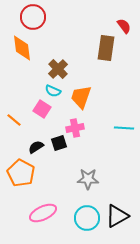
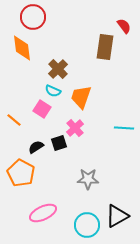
brown rectangle: moved 1 px left, 1 px up
pink cross: rotated 30 degrees counterclockwise
cyan circle: moved 7 px down
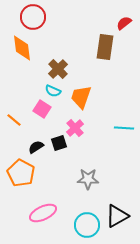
red semicircle: moved 3 px up; rotated 91 degrees counterclockwise
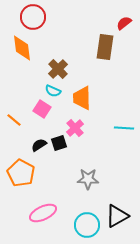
orange trapezoid: moved 1 px right, 1 px down; rotated 20 degrees counterclockwise
black semicircle: moved 3 px right, 2 px up
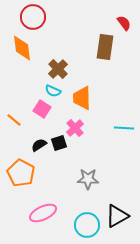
red semicircle: rotated 91 degrees clockwise
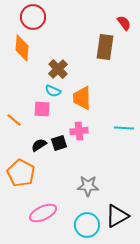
orange diamond: rotated 12 degrees clockwise
pink square: rotated 30 degrees counterclockwise
pink cross: moved 4 px right, 3 px down; rotated 36 degrees clockwise
gray star: moved 7 px down
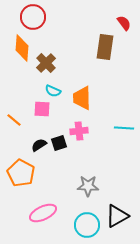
brown cross: moved 12 px left, 6 px up
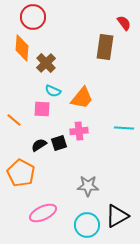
orange trapezoid: rotated 140 degrees counterclockwise
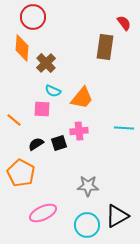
black semicircle: moved 3 px left, 1 px up
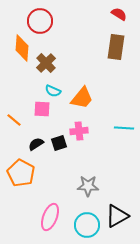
red circle: moved 7 px right, 4 px down
red semicircle: moved 5 px left, 9 px up; rotated 21 degrees counterclockwise
brown rectangle: moved 11 px right
pink ellipse: moved 7 px right, 4 px down; rotated 44 degrees counterclockwise
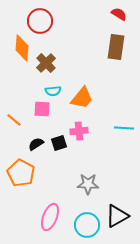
cyan semicircle: rotated 28 degrees counterclockwise
gray star: moved 2 px up
